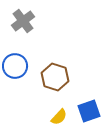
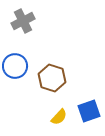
gray cross: rotated 10 degrees clockwise
brown hexagon: moved 3 px left, 1 px down
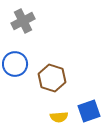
blue circle: moved 2 px up
yellow semicircle: rotated 42 degrees clockwise
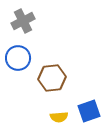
blue circle: moved 3 px right, 6 px up
brown hexagon: rotated 24 degrees counterclockwise
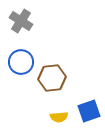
gray cross: moved 2 px left; rotated 30 degrees counterclockwise
blue circle: moved 3 px right, 4 px down
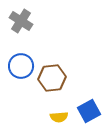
blue circle: moved 4 px down
blue square: rotated 10 degrees counterclockwise
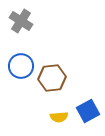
blue square: moved 1 px left
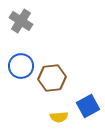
blue square: moved 5 px up
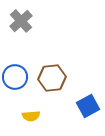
gray cross: rotated 15 degrees clockwise
blue circle: moved 6 px left, 11 px down
yellow semicircle: moved 28 px left, 1 px up
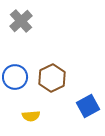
brown hexagon: rotated 20 degrees counterclockwise
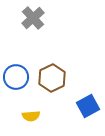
gray cross: moved 12 px right, 3 px up
blue circle: moved 1 px right
